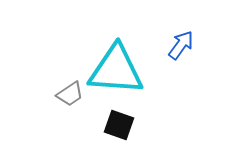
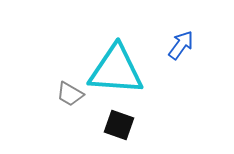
gray trapezoid: rotated 64 degrees clockwise
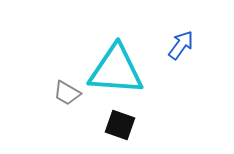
gray trapezoid: moved 3 px left, 1 px up
black square: moved 1 px right
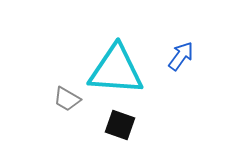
blue arrow: moved 11 px down
gray trapezoid: moved 6 px down
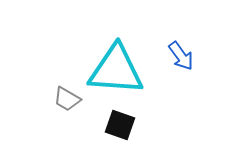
blue arrow: rotated 108 degrees clockwise
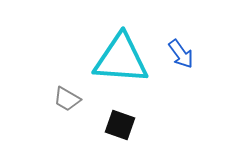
blue arrow: moved 2 px up
cyan triangle: moved 5 px right, 11 px up
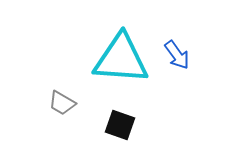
blue arrow: moved 4 px left, 1 px down
gray trapezoid: moved 5 px left, 4 px down
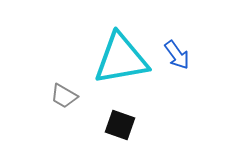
cyan triangle: rotated 14 degrees counterclockwise
gray trapezoid: moved 2 px right, 7 px up
